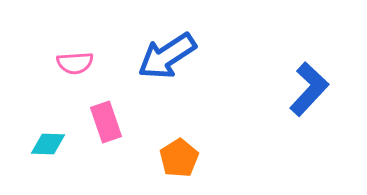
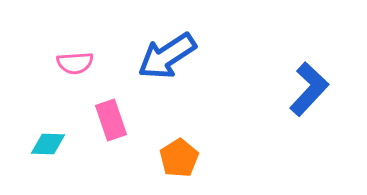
pink rectangle: moved 5 px right, 2 px up
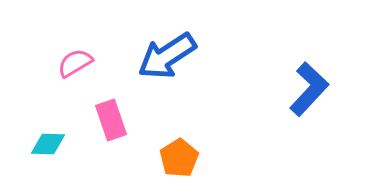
pink semicircle: rotated 153 degrees clockwise
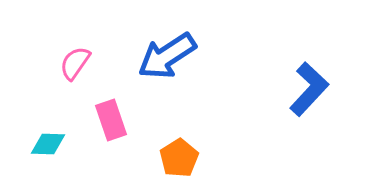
pink semicircle: rotated 24 degrees counterclockwise
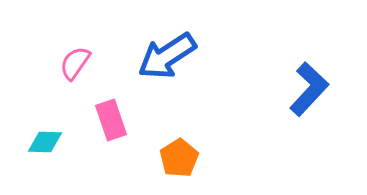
cyan diamond: moved 3 px left, 2 px up
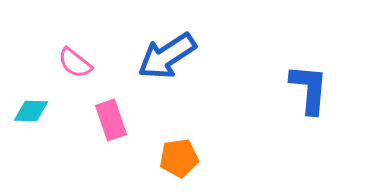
pink semicircle: rotated 87 degrees counterclockwise
blue L-shape: rotated 38 degrees counterclockwise
cyan diamond: moved 14 px left, 31 px up
orange pentagon: rotated 24 degrees clockwise
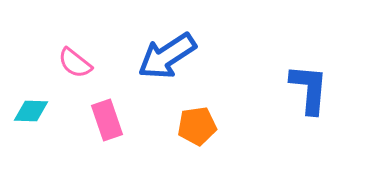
pink rectangle: moved 4 px left
orange pentagon: moved 18 px right, 32 px up
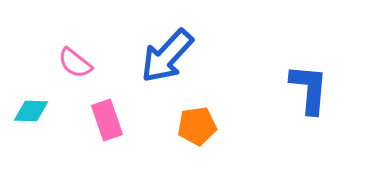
blue arrow: rotated 14 degrees counterclockwise
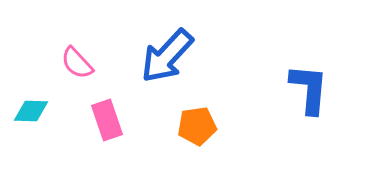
pink semicircle: moved 2 px right; rotated 9 degrees clockwise
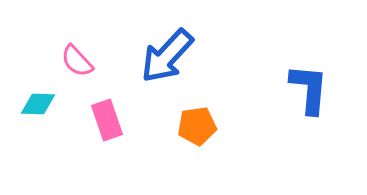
pink semicircle: moved 2 px up
cyan diamond: moved 7 px right, 7 px up
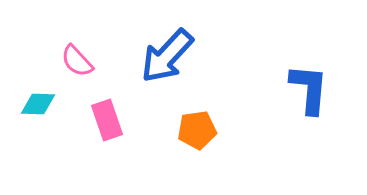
orange pentagon: moved 4 px down
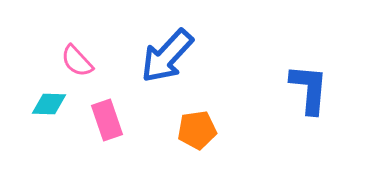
cyan diamond: moved 11 px right
